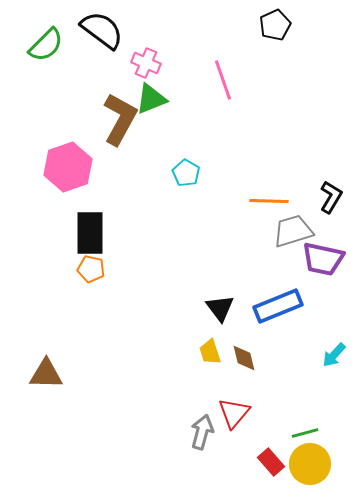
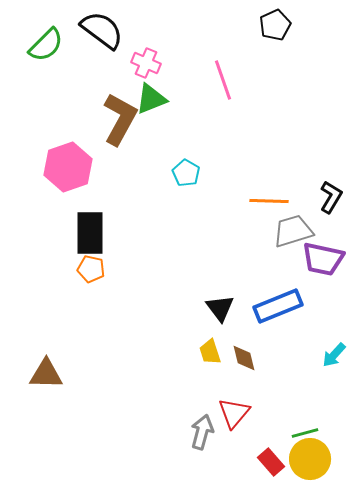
yellow circle: moved 5 px up
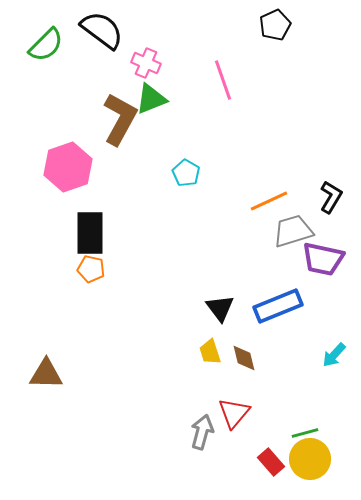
orange line: rotated 27 degrees counterclockwise
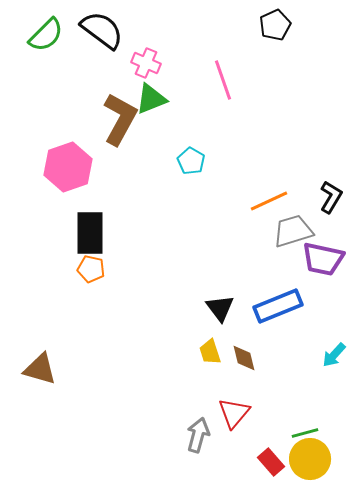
green semicircle: moved 10 px up
cyan pentagon: moved 5 px right, 12 px up
brown triangle: moved 6 px left, 5 px up; rotated 15 degrees clockwise
gray arrow: moved 4 px left, 3 px down
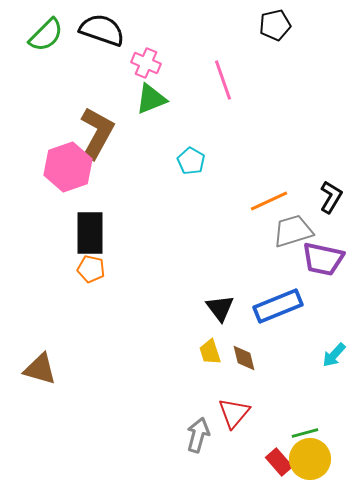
black pentagon: rotated 12 degrees clockwise
black semicircle: rotated 18 degrees counterclockwise
brown L-shape: moved 23 px left, 14 px down
red rectangle: moved 8 px right
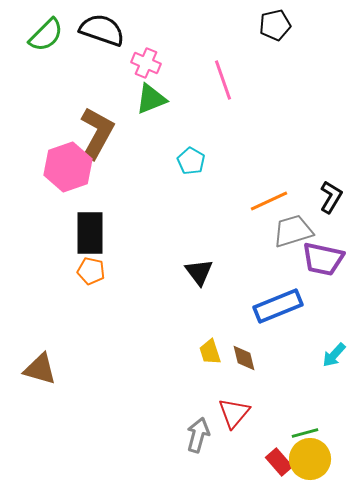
orange pentagon: moved 2 px down
black triangle: moved 21 px left, 36 px up
